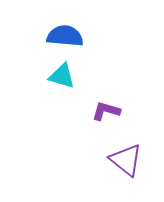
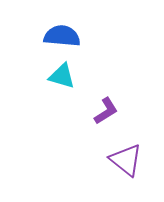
blue semicircle: moved 3 px left
purple L-shape: rotated 132 degrees clockwise
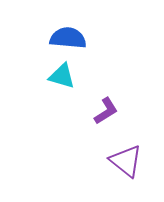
blue semicircle: moved 6 px right, 2 px down
purple triangle: moved 1 px down
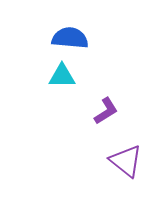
blue semicircle: moved 2 px right
cyan triangle: rotated 16 degrees counterclockwise
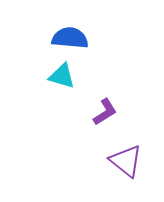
cyan triangle: rotated 16 degrees clockwise
purple L-shape: moved 1 px left, 1 px down
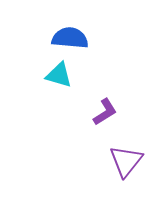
cyan triangle: moved 3 px left, 1 px up
purple triangle: rotated 30 degrees clockwise
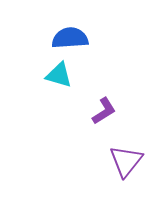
blue semicircle: rotated 9 degrees counterclockwise
purple L-shape: moved 1 px left, 1 px up
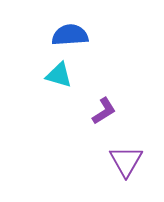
blue semicircle: moved 3 px up
purple triangle: rotated 9 degrees counterclockwise
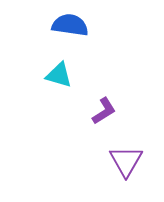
blue semicircle: moved 10 px up; rotated 12 degrees clockwise
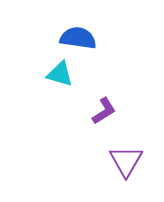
blue semicircle: moved 8 px right, 13 px down
cyan triangle: moved 1 px right, 1 px up
